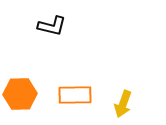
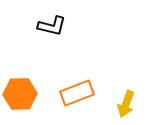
orange rectangle: moved 2 px right, 2 px up; rotated 20 degrees counterclockwise
yellow arrow: moved 3 px right
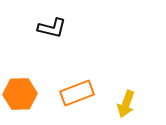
black L-shape: moved 2 px down
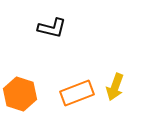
orange hexagon: rotated 20 degrees clockwise
yellow arrow: moved 11 px left, 17 px up
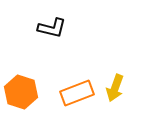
yellow arrow: moved 1 px down
orange hexagon: moved 1 px right, 2 px up
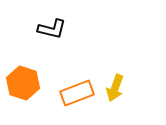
black L-shape: moved 1 px down
orange hexagon: moved 2 px right, 9 px up
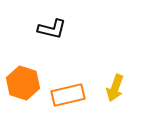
orange rectangle: moved 9 px left, 2 px down; rotated 8 degrees clockwise
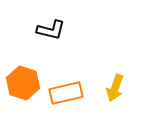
black L-shape: moved 1 px left, 1 px down
orange rectangle: moved 2 px left, 2 px up
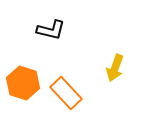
yellow arrow: moved 20 px up
orange rectangle: rotated 60 degrees clockwise
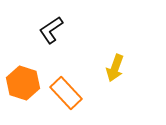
black L-shape: rotated 132 degrees clockwise
